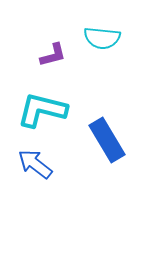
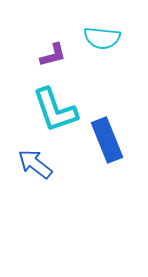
cyan L-shape: moved 13 px right; rotated 123 degrees counterclockwise
blue rectangle: rotated 9 degrees clockwise
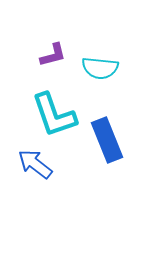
cyan semicircle: moved 2 px left, 30 px down
cyan L-shape: moved 1 px left, 5 px down
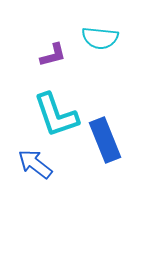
cyan semicircle: moved 30 px up
cyan L-shape: moved 2 px right
blue rectangle: moved 2 px left
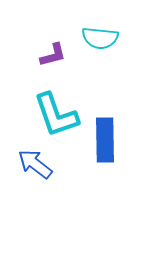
blue rectangle: rotated 21 degrees clockwise
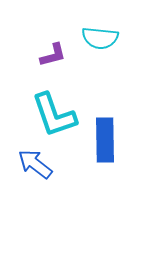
cyan L-shape: moved 2 px left
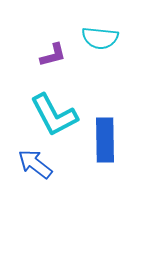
cyan L-shape: rotated 9 degrees counterclockwise
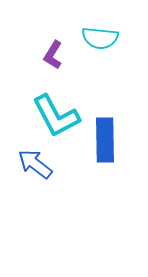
purple L-shape: rotated 136 degrees clockwise
cyan L-shape: moved 2 px right, 1 px down
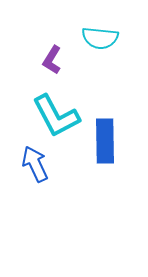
purple L-shape: moved 1 px left, 5 px down
blue rectangle: moved 1 px down
blue arrow: rotated 27 degrees clockwise
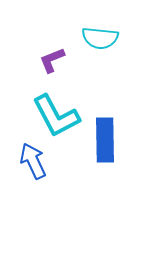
purple L-shape: rotated 36 degrees clockwise
blue rectangle: moved 1 px up
blue arrow: moved 2 px left, 3 px up
